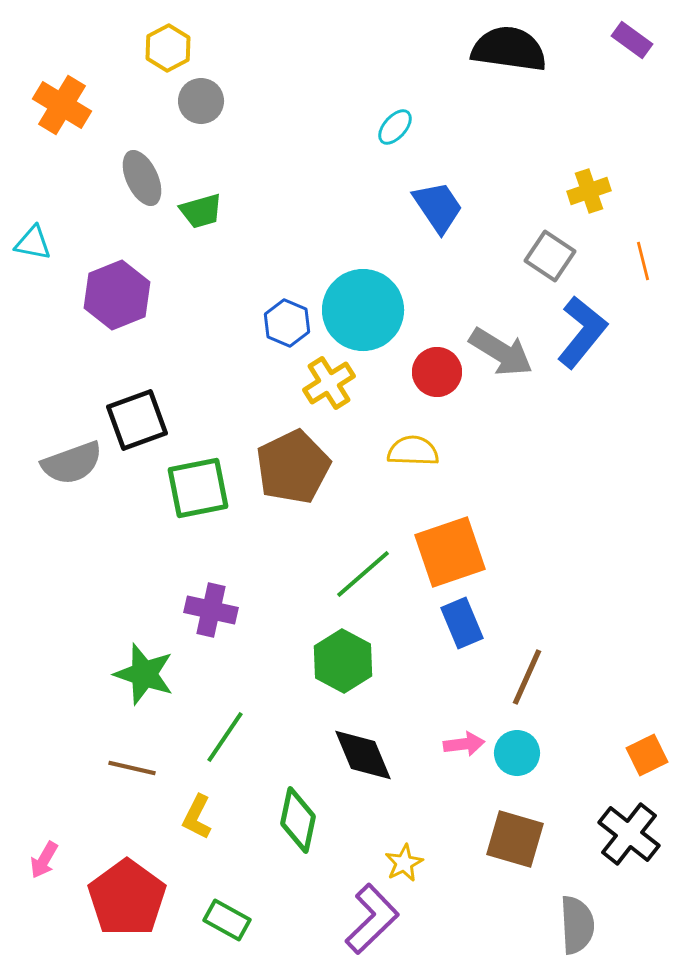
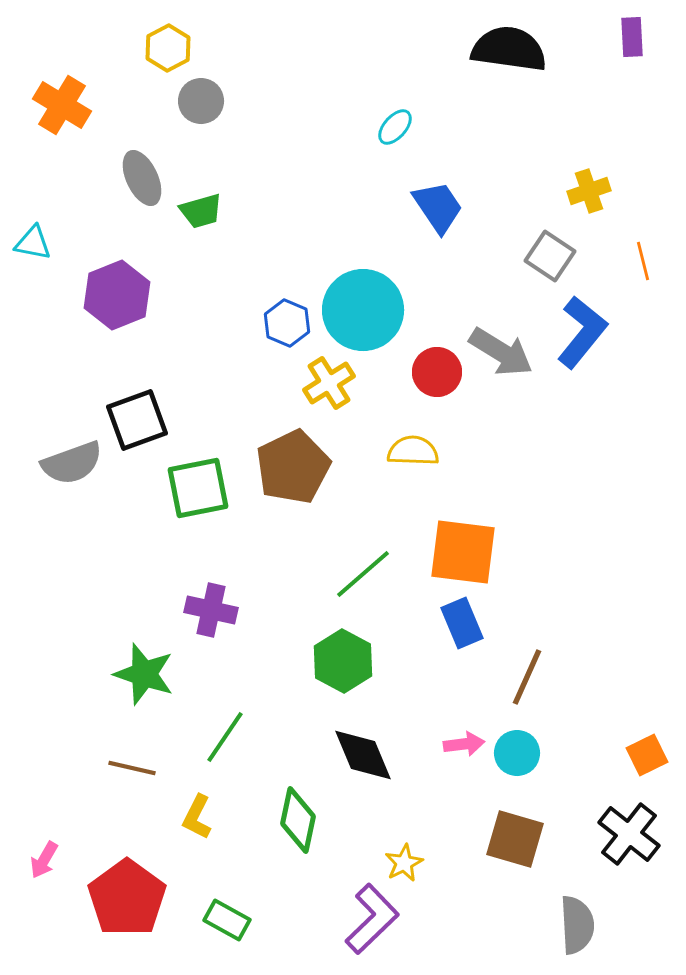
purple rectangle at (632, 40): moved 3 px up; rotated 51 degrees clockwise
orange square at (450, 552): moved 13 px right; rotated 26 degrees clockwise
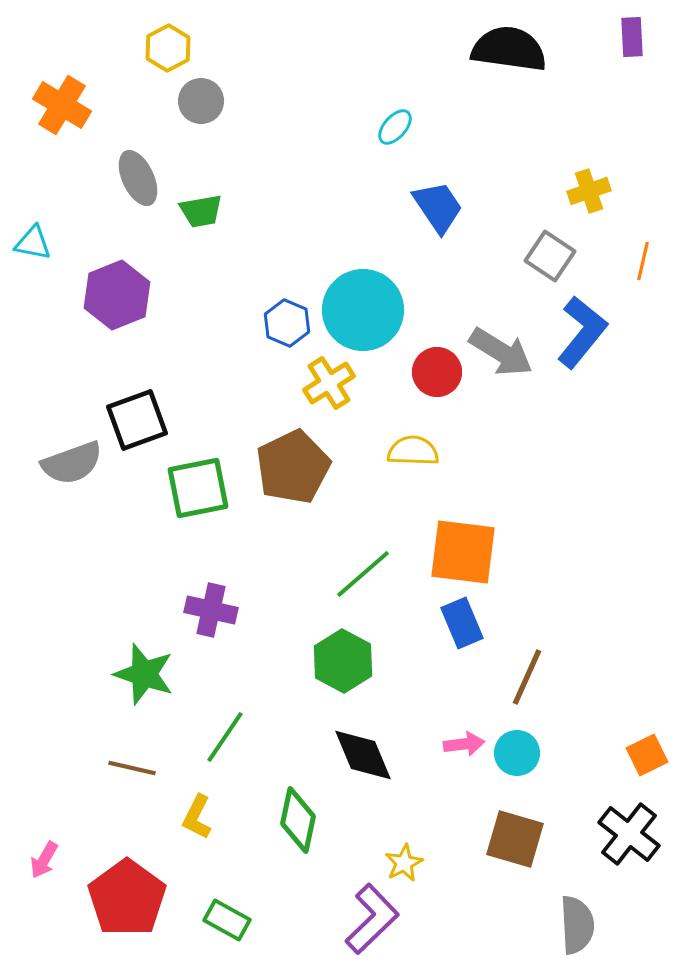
gray ellipse at (142, 178): moved 4 px left
green trapezoid at (201, 211): rotated 6 degrees clockwise
orange line at (643, 261): rotated 27 degrees clockwise
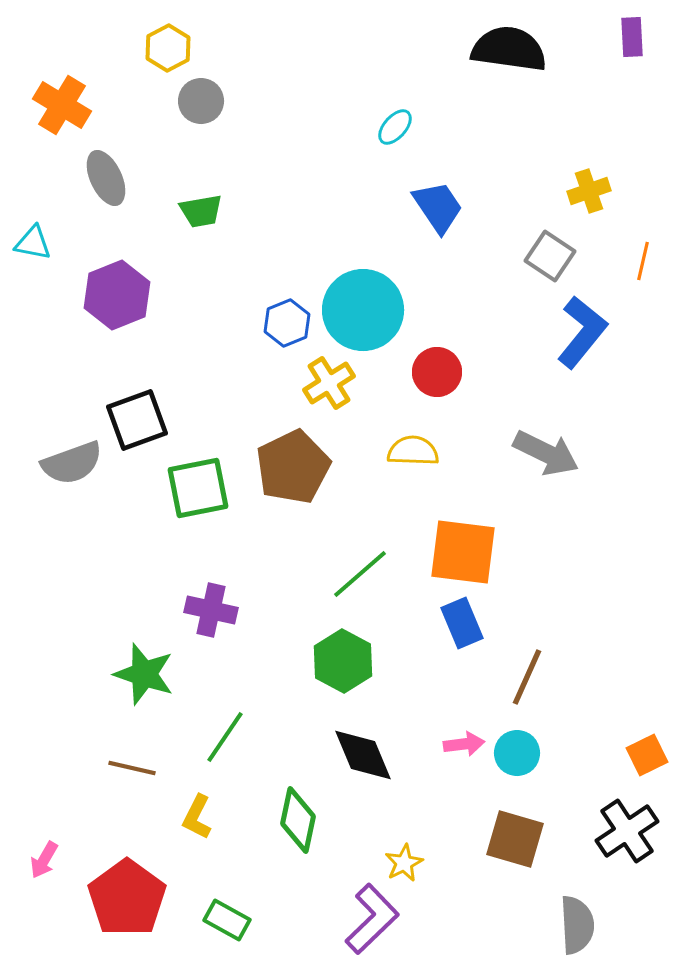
gray ellipse at (138, 178): moved 32 px left
blue hexagon at (287, 323): rotated 15 degrees clockwise
gray arrow at (501, 352): moved 45 px right, 101 px down; rotated 6 degrees counterclockwise
green line at (363, 574): moved 3 px left
black cross at (629, 834): moved 2 px left, 3 px up; rotated 18 degrees clockwise
